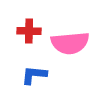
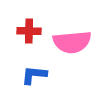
pink semicircle: moved 2 px right, 1 px up
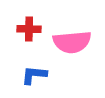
red cross: moved 2 px up
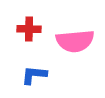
pink semicircle: moved 3 px right, 1 px up
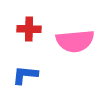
blue L-shape: moved 9 px left
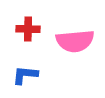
red cross: moved 1 px left
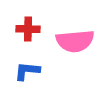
blue L-shape: moved 2 px right, 4 px up
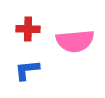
blue L-shape: moved 1 px up; rotated 12 degrees counterclockwise
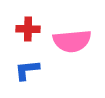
pink semicircle: moved 3 px left
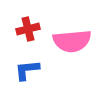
red cross: rotated 15 degrees counterclockwise
